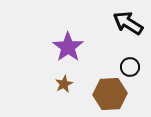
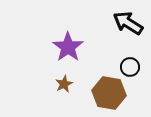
brown hexagon: moved 1 px left, 1 px up; rotated 12 degrees clockwise
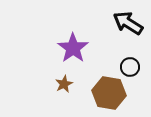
purple star: moved 5 px right, 1 px down
